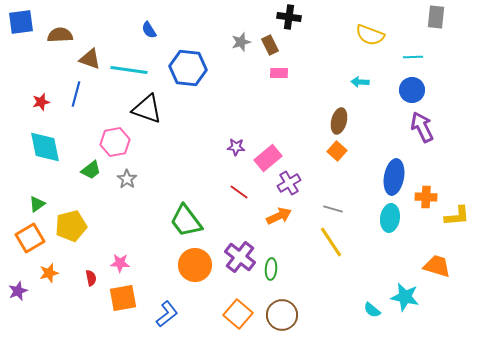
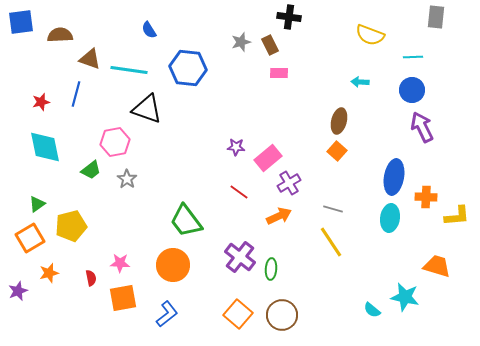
orange circle at (195, 265): moved 22 px left
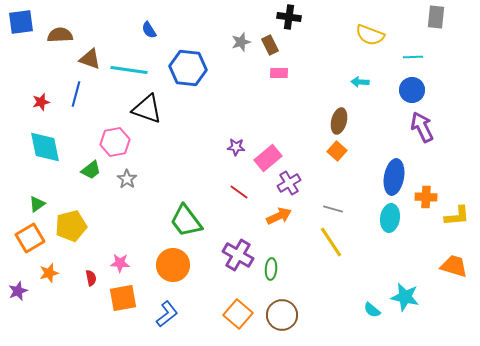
purple cross at (240, 257): moved 2 px left, 2 px up; rotated 8 degrees counterclockwise
orange trapezoid at (437, 266): moved 17 px right
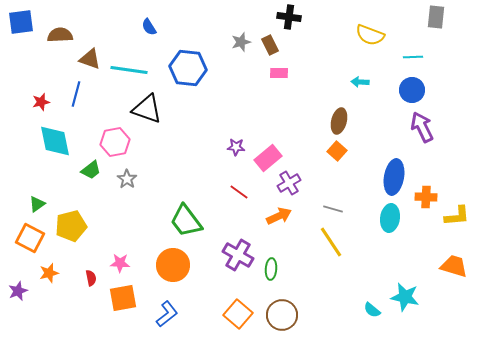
blue semicircle at (149, 30): moved 3 px up
cyan diamond at (45, 147): moved 10 px right, 6 px up
orange square at (30, 238): rotated 32 degrees counterclockwise
